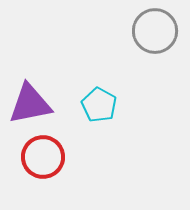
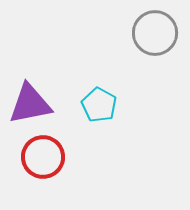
gray circle: moved 2 px down
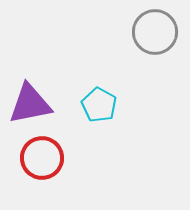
gray circle: moved 1 px up
red circle: moved 1 px left, 1 px down
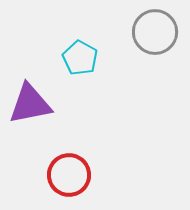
cyan pentagon: moved 19 px left, 47 px up
red circle: moved 27 px right, 17 px down
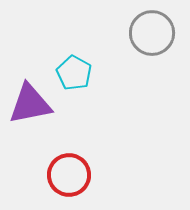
gray circle: moved 3 px left, 1 px down
cyan pentagon: moved 6 px left, 15 px down
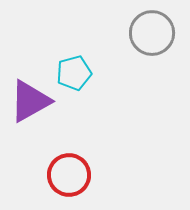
cyan pentagon: rotated 28 degrees clockwise
purple triangle: moved 3 px up; rotated 18 degrees counterclockwise
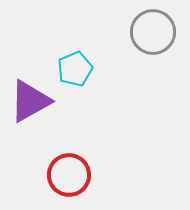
gray circle: moved 1 px right, 1 px up
cyan pentagon: moved 1 px right, 4 px up; rotated 8 degrees counterclockwise
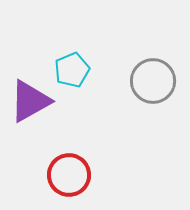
gray circle: moved 49 px down
cyan pentagon: moved 3 px left, 1 px down
